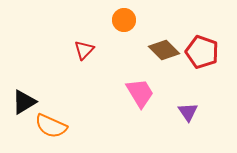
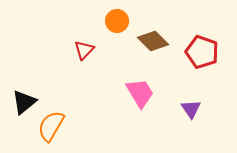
orange circle: moved 7 px left, 1 px down
brown diamond: moved 11 px left, 9 px up
black triangle: rotated 8 degrees counterclockwise
purple triangle: moved 3 px right, 3 px up
orange semicircle: rotated 96 degrees clockwise
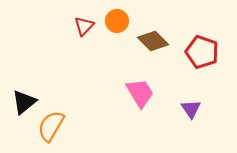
red triangle: moved 24 px up
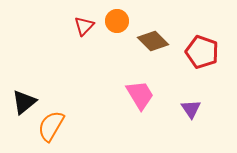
pink trapezoid: moved 2 px down
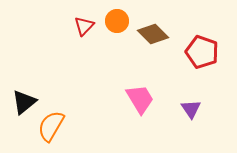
brown diamond: moved 7 px up
pink trapezoid: moved 4 px down
